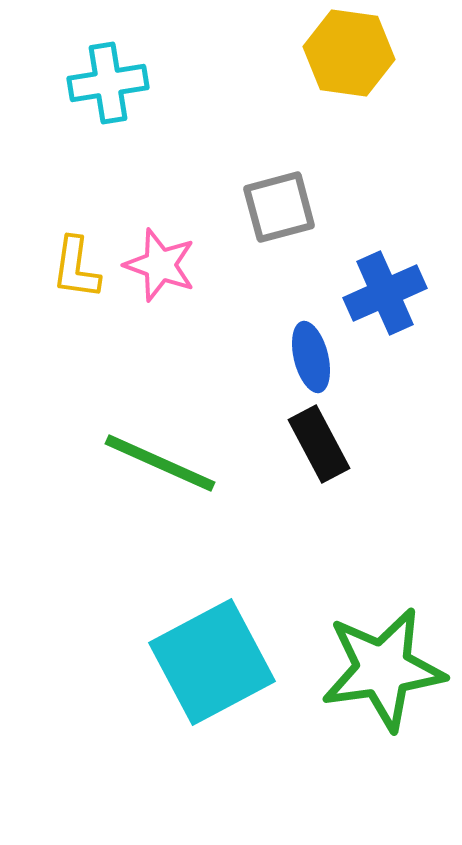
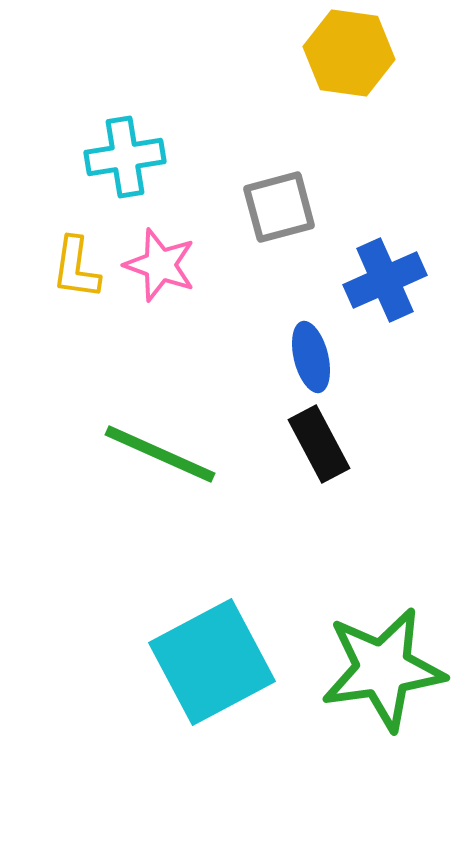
cyan cross: moved 17 px right, 74 px down
blue cross: moved 13 px up
green line: moved 9 px up
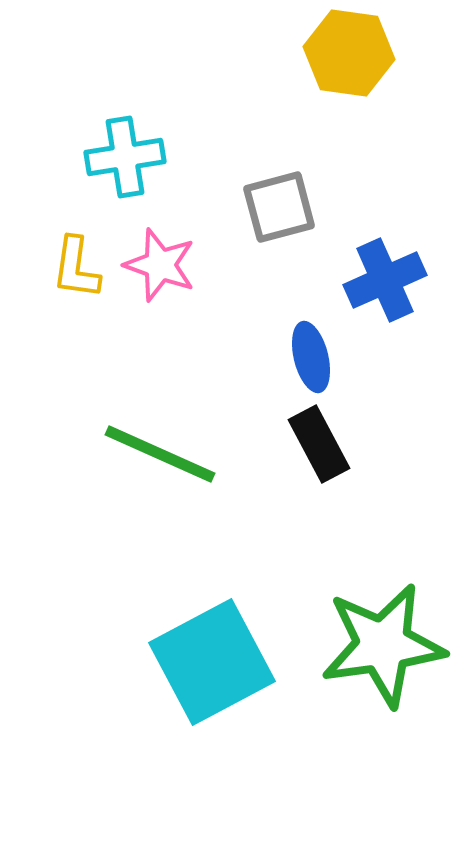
green star: moved 24 px up
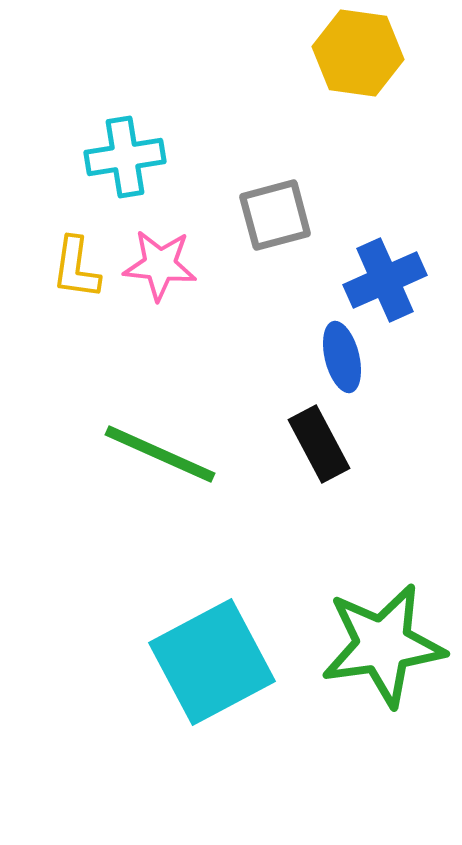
yellow hexagon: moved 9 px right
gray square: moved 4 px left, 8 px down
pink star: rotated 14 degrees counterclockwise
blue ellipse: moved 31 px right
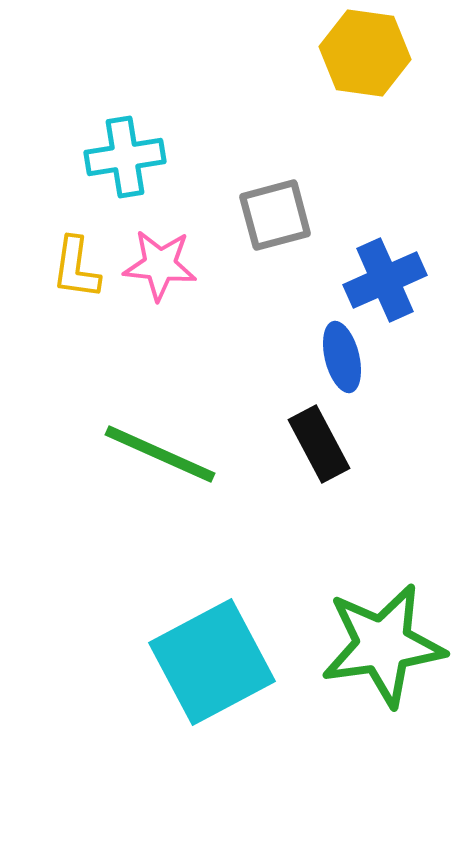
yellow hexagon: moved 7 px right
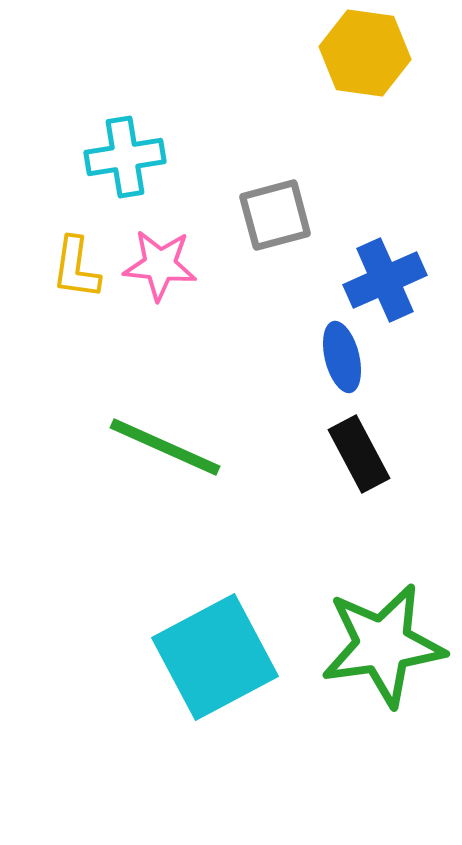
black rectangle: moved 40 px right, 10 px down
green line: moved 5 px right, 7 px up
cyan square: moved 3 px right, 5 px up
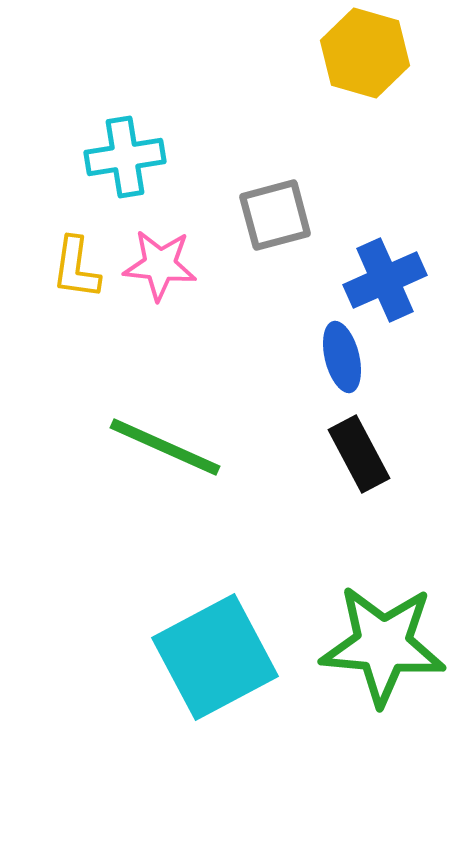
yellow hexagon: rotated 8 degrees clockwise
green star: rotated 13 degrees clockwise
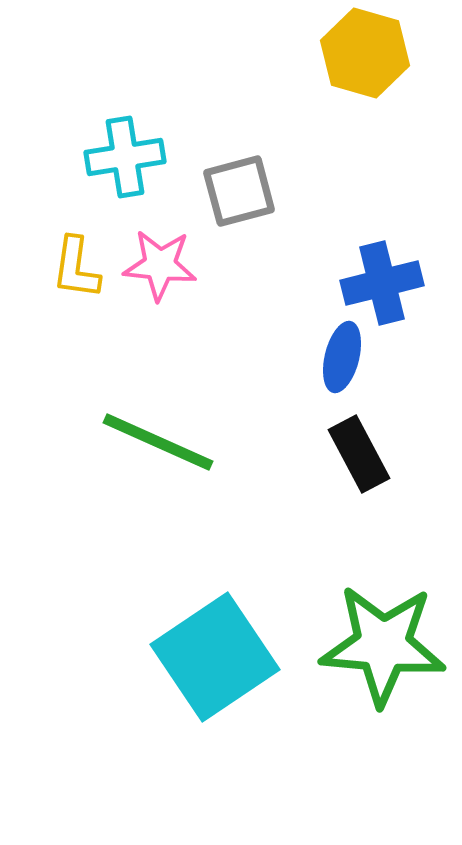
gray square: moved 36 px left, 24 px up
blue cross: moved 3 px left, 3 px down; rotated 10 degrees clockwise
blue ellipse: rotated 28 degrees clockwise
green line: moved 7 px left, 5 px up
cyan square: rotated 6 degrees counterclockwise
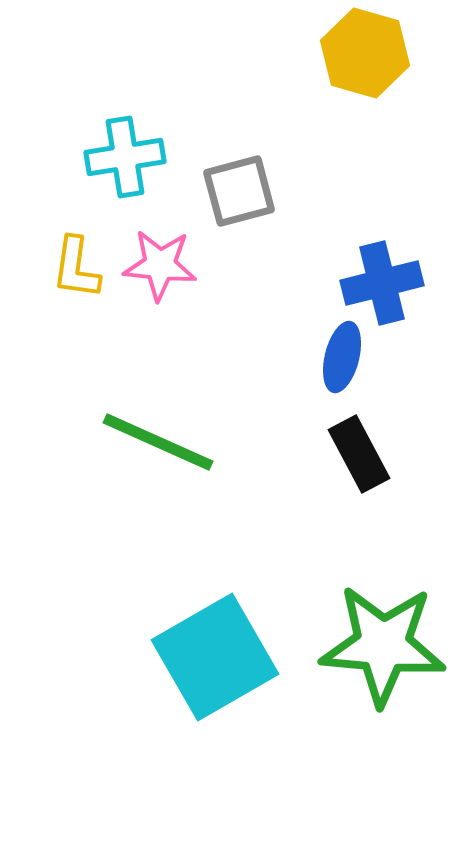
cyan square: rotated 4 degrees clockwise
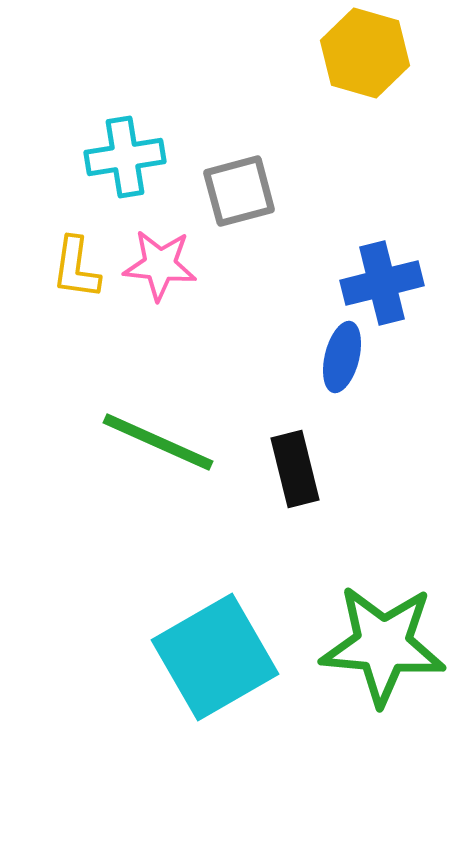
black rectangle: moved 64 px left, 15 px down; rotated 14 degrees clockwise
